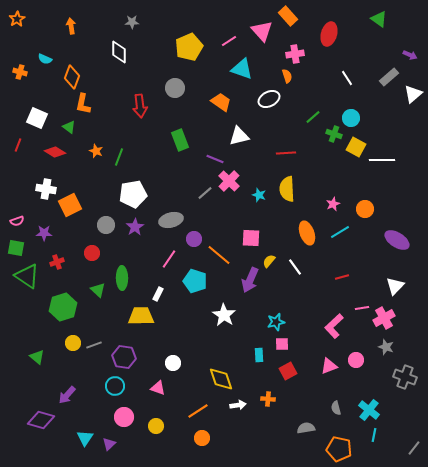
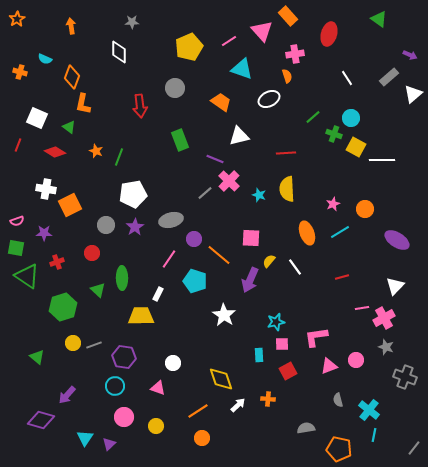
pink L-shape at (334, 326): moved 18 px left, 11 px down; rotated 35 degrees clockwise
white arrow at (238, 405): rotated 35 degrees counterclockwise
gray semicircle at (336, 408): moved 2 px right, 8 px up
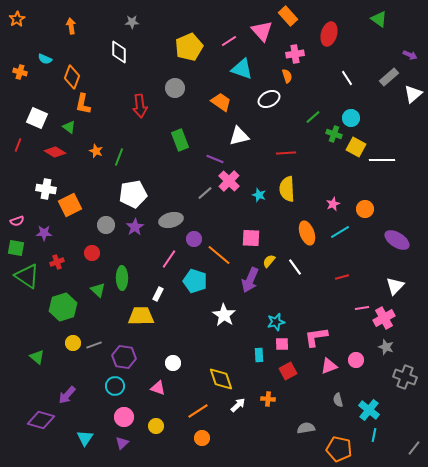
purple triangle at (109, 444): moved 13 px right, 1 px up
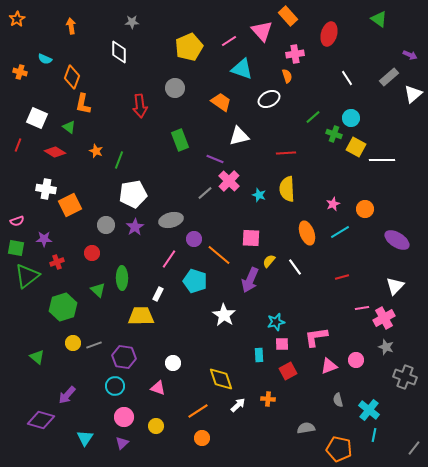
green line at (119, 157): moved 3 px down
purple star at (44, 233): moved 6 px down
green triangle at (27, 276): rotated 48 degrees clockwise
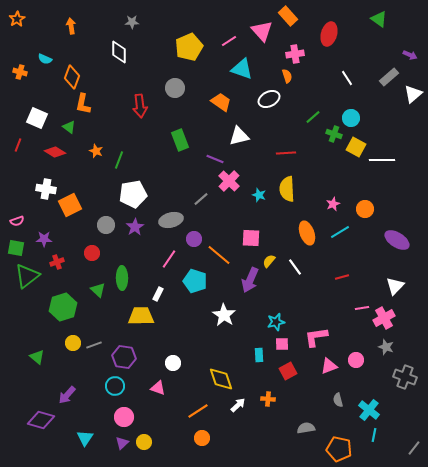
gray line at (205, 193): moved 4 px left, 6 px down
yellow circle at (156, 426): moved 12 px left, 16 px down
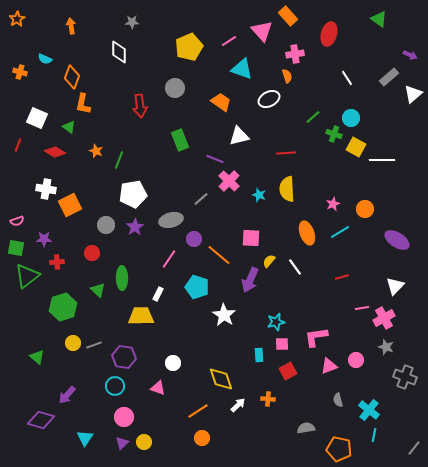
red cross at (57, 262): rotated 16 degrees clockwise
cyan pentagon at (195, 281): moved 2 px right, 6 px down
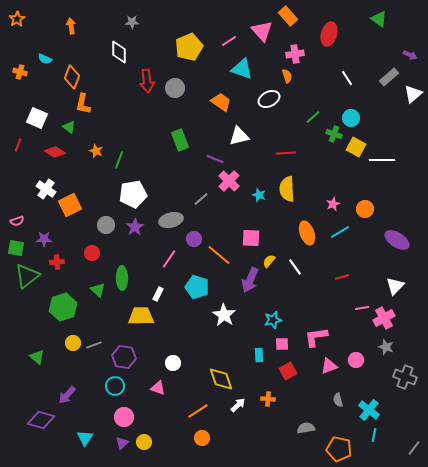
red arrow at (140, 106): moved 7 px right, 25 px up
white cross at (46, 189): rotated 24 degrees clockwise
cyan star at (276, 322): moved 3 px left, 2 px up
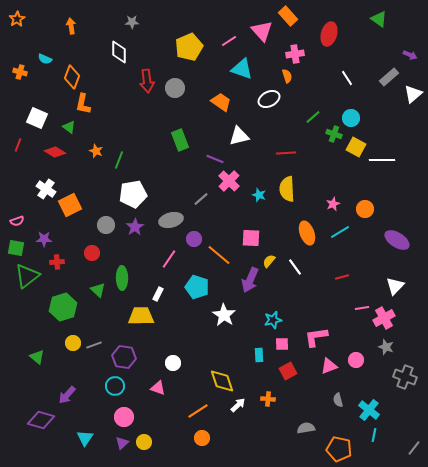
yellow diamond at (221, 379): moved 1 px right, 2 px down
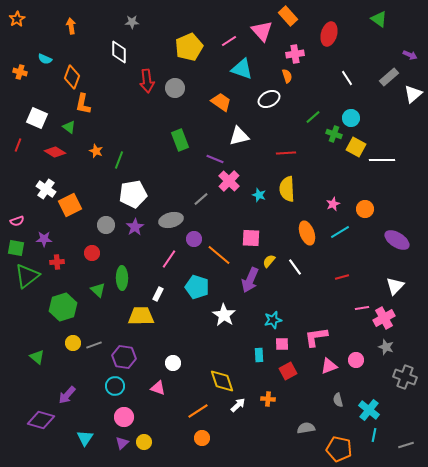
gray line at (414, 448): moved 8 px left, 3 px up; rotated 35 degrees clockwise
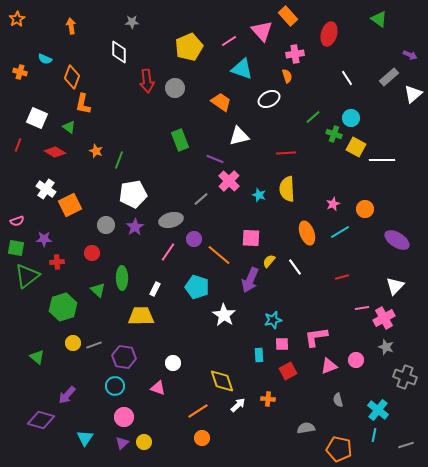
pink line at (169, 259): moved 1 px left, 7 px up
white rectangle at (158, 294): moved 3 px left, 5 px up
cyan cross at (369, 410): moved 9 px right
